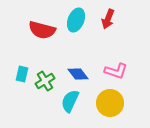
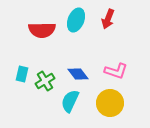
red semicircle: rotated 16 degrees counterclockwise
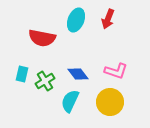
red semicircle: moved 8 px down; rotated 12 degrees clockwise
yellow circle: moved 1 px up
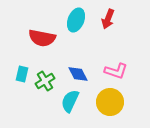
blue diamond: rotated 10 degrees clockwise
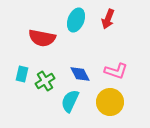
blue diamond: moved 2 px right
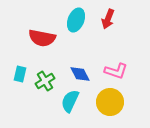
cyan rectangle: moved 2 px left
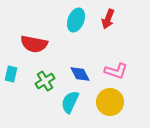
red semicircle: moved 8 px left, 6 px down
cyan rectangle: moved 9 px left
cyan semicircle: moved 1 px down
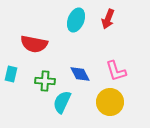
pink L-shape: rotated 55 degrees clockwise
green cross: rotated 36 degrees clockwise
cyan semicircle: moved 8 px left
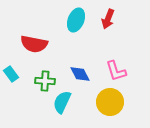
cyan rectangle: rotated 49 degrees counterclockwise
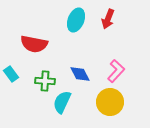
pink L-shape: rotated 120 degrees counterclockwise
